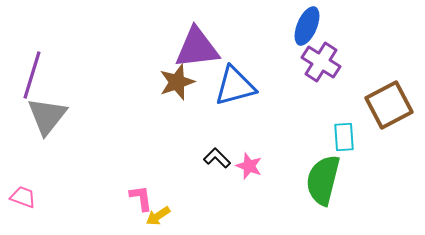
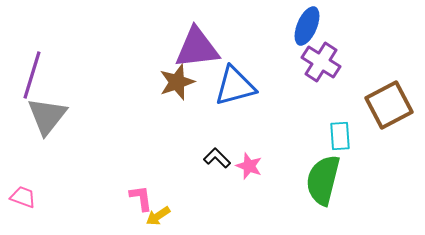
cyan rectangle: moved 4 px left, 1 px up
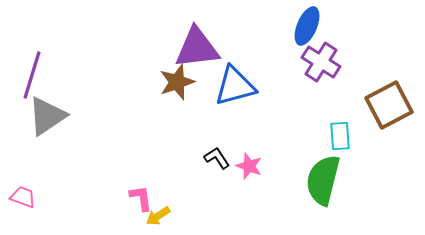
gray triangle: rotated 18 degrees clockwise
black L-shape: rotated 12 degrees clockwise
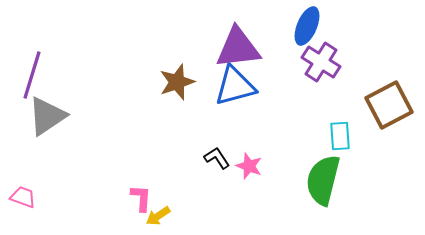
purple triangle: moved 41 px right
pink L-shape: rotated 12 degrees clockwise
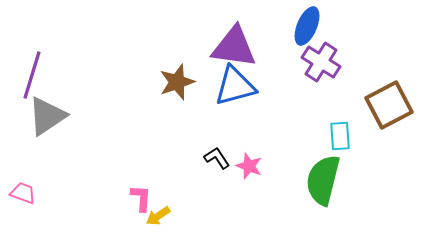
purple triangle: moved 4 px left, 1 px up; rotated 15 degrees clockwise
pink trapezoid: moved 4 px up
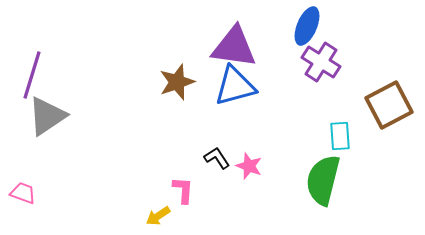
pink L-shape: moved 42 px right, 8 px up
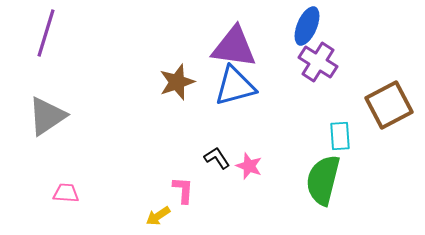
purple cross: moved 3 px left
purple line: moved 14 px right, 42 px up
pink trapezoid: moved 43 px right; rotated 16 degrees counterclockwise
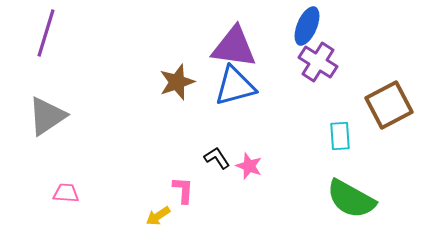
green semicircle: moved 28 px right, 19 px down; rotated 75 degrees counterclockwise
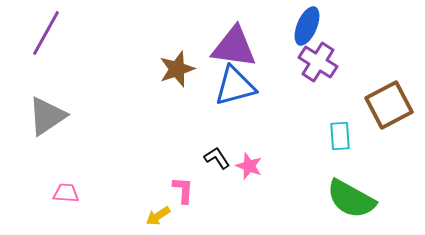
purple line: rotated 12 degrees clockwise
brown star: moved 13 px up
